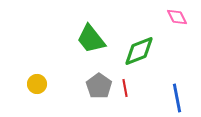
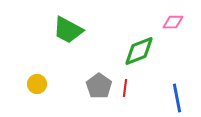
pink diamond: moved 4 px left, 5 px down; rotated 65 degrees counterclockwise
green trapezoid: moved 23 px left, 9 px up; rotated 24 degrees counterclockwise
red line: rotated 18 degrees clockwise
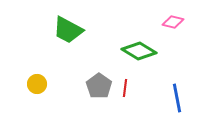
pink diamond: rotated 15 degrees clockwise
green diamond: rotated 52 degrees clockwise
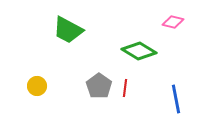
yellow circle: moved 2 px down
blue line: moved 1 px left, 1 px down
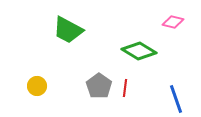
blue line: rotated 8 degrees counterclockwise
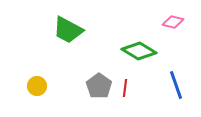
blue line: moved 14 px up
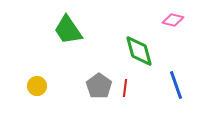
pink diamond: moved 2 px up
green trapezoid: rotated 28 degrees clockwise
green diamond: rotated 44 degrees clockwise
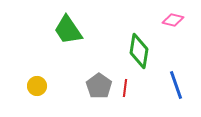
green diamond: rotated 24 degrees clockwise
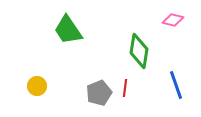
gray pentagon: moved 7 px down; rotated 15 degrees clockwise
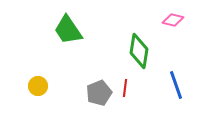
yellow circle: moved 1 px right
